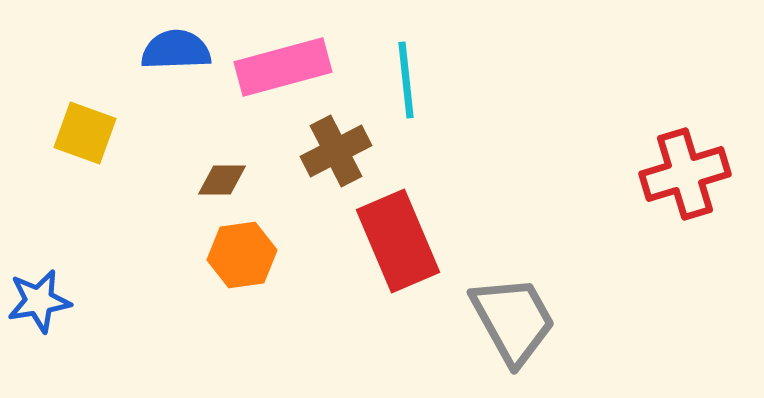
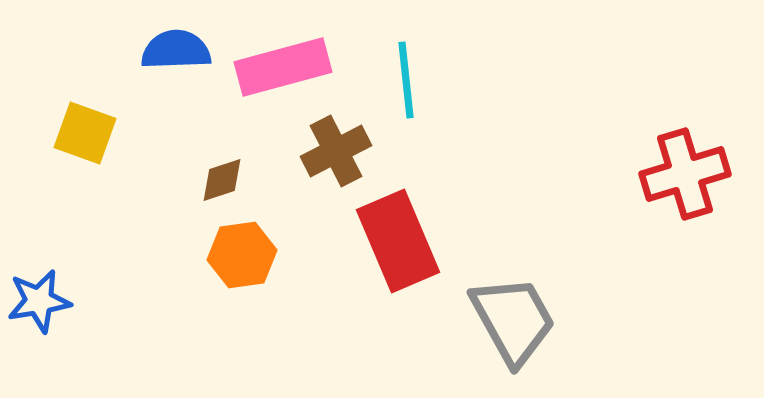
brown diamond: rotated 18 degrees counterclockwise
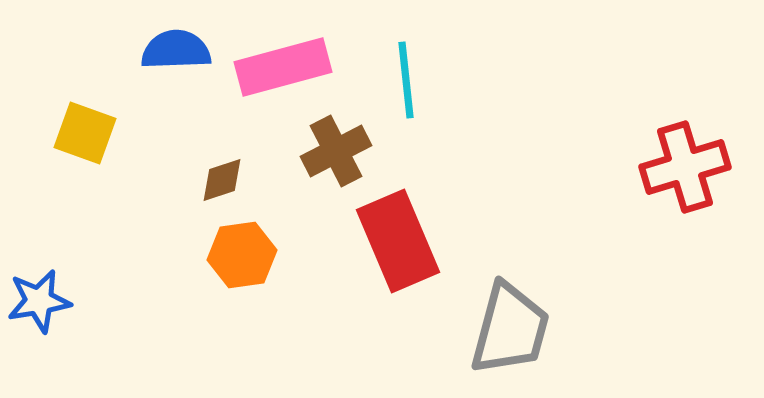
red cross: moved 7 px up
gray trapezoid: moved 3 px left, 9 px down; rotated 44 degrees clockwise
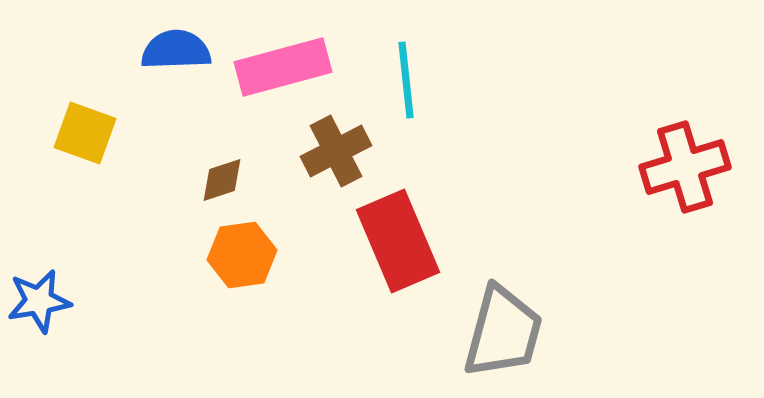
gray trapezoid: moved 7 px left, 3 px down
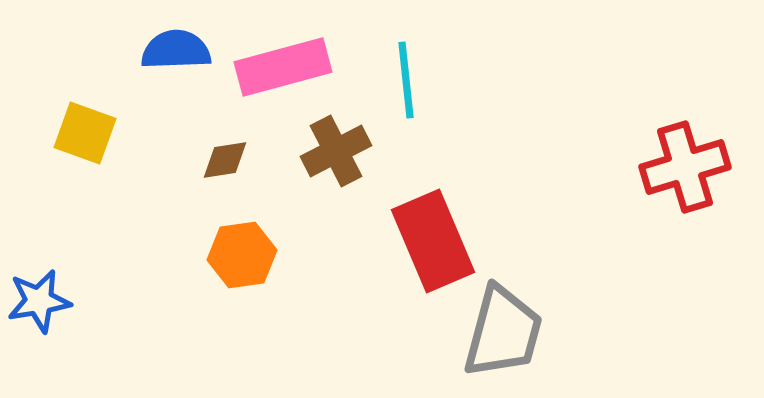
brown diamond: moved 3 px right, 20 px up; rotated 9 degrees clockwise
red rectangle: moved 35 px right
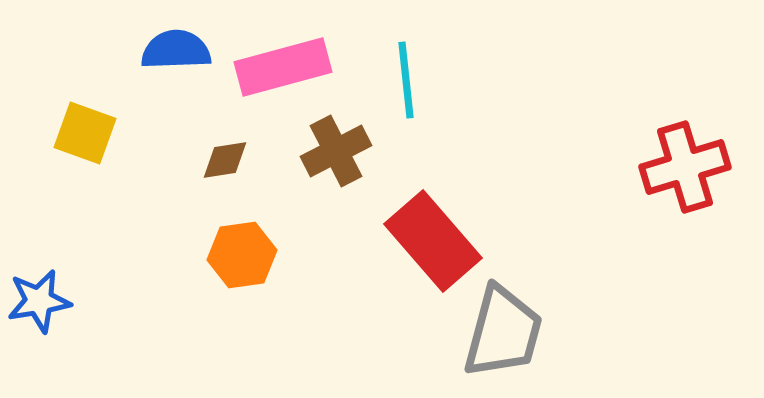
red rectangle: rotated 18 degrees counterclockwise
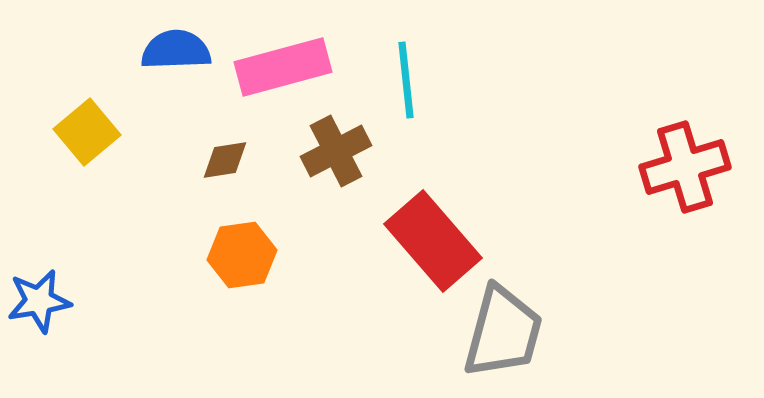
yellow square: moved 2 px right, 1 px up; rotated 30 degrees clockwise
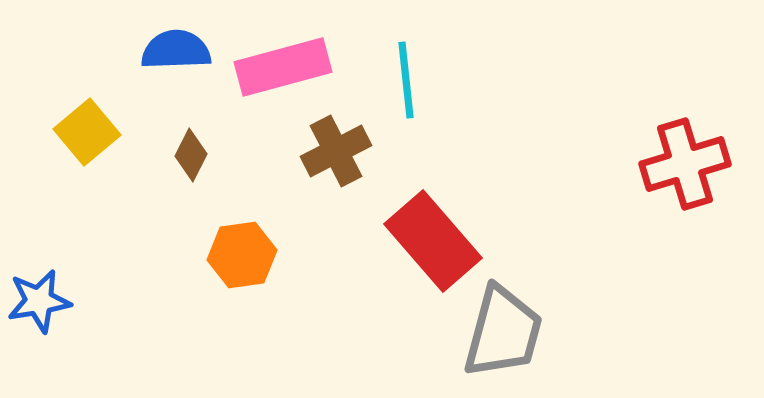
brown diamond: moved 34 px left, 5 px up; rotated 54 degrees counterclockwise
red cross: moved 3 px up
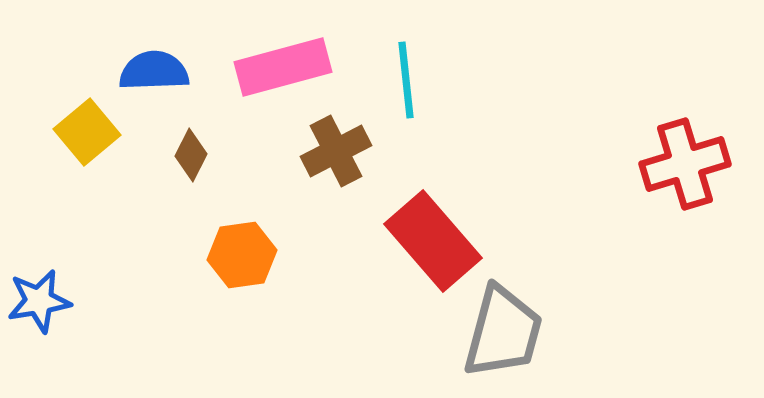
blue semicircle: moved 22 px left, 21 px down
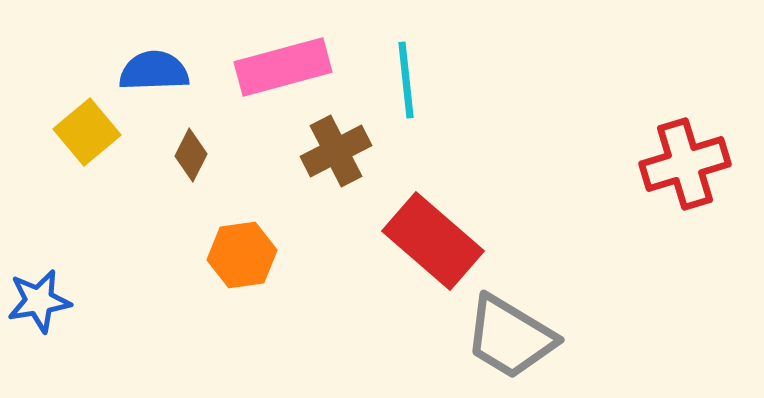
red rectangle: rotated 8 degrees counterclockwise
gray trapezoid: moved 7 px right, 5 px down; rotated 106 degrees clockwise
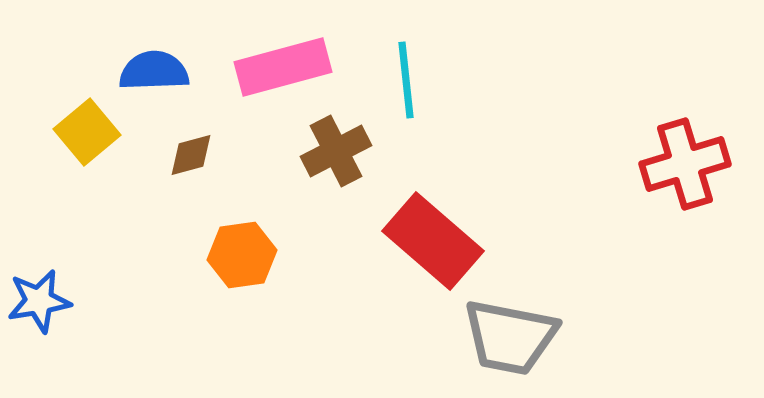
brown diamond: rotated 48 degrees clockwise
gray trapezoid: rotated 20 degrees counterclockwise
